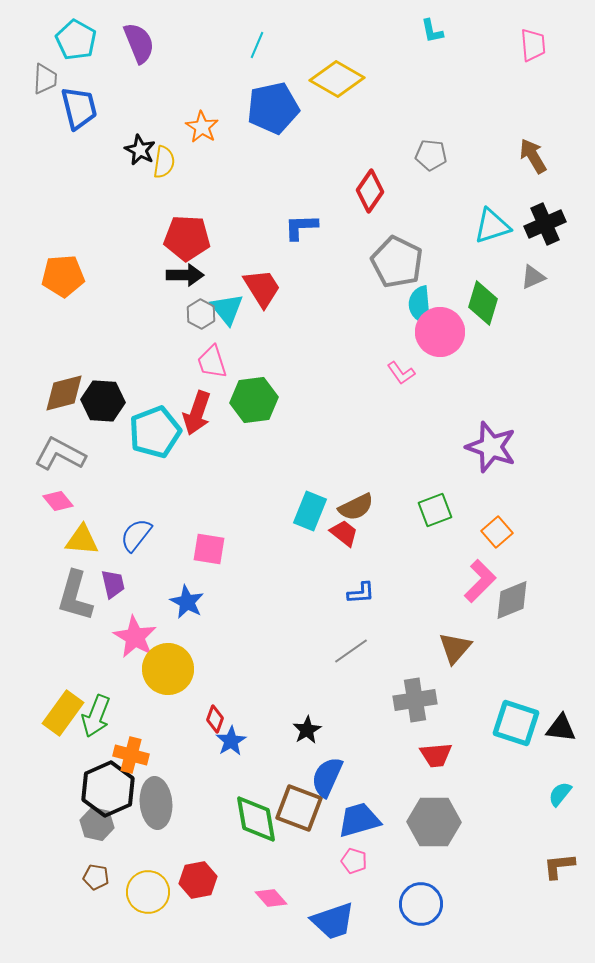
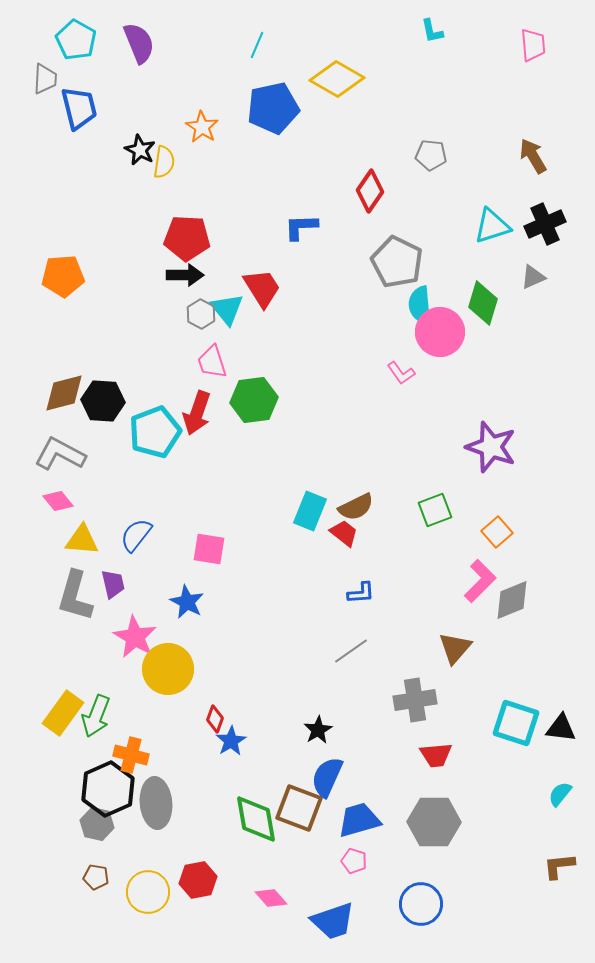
black star at (307, 730): moved 11 px right
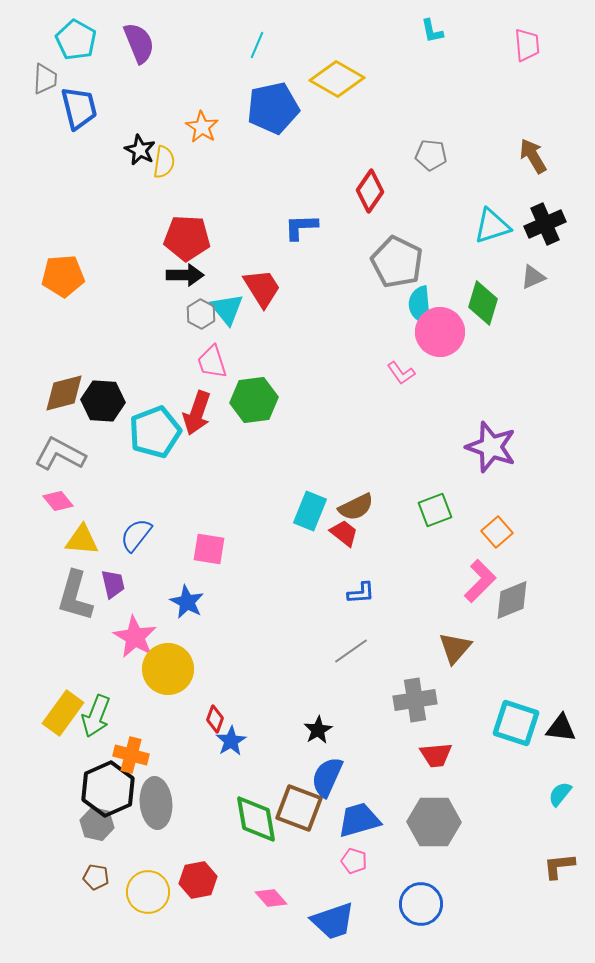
pink trapezoid at (533, 45): moved 6 px left
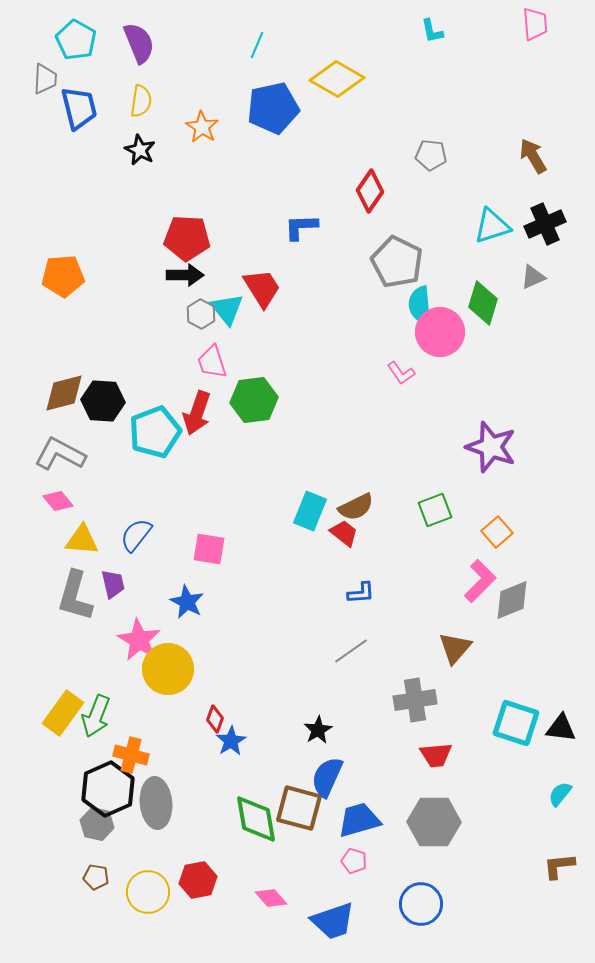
pink trapezoid at (527, 45): moved 8 px right, 21 px up
yellow semicircle at (164, 162): moved 23 px left, 61 px up
pink star at (135, 637): moved 4 px right, 3 px down
brown square at (299, 808): rotated 6 degrees counterclockwise
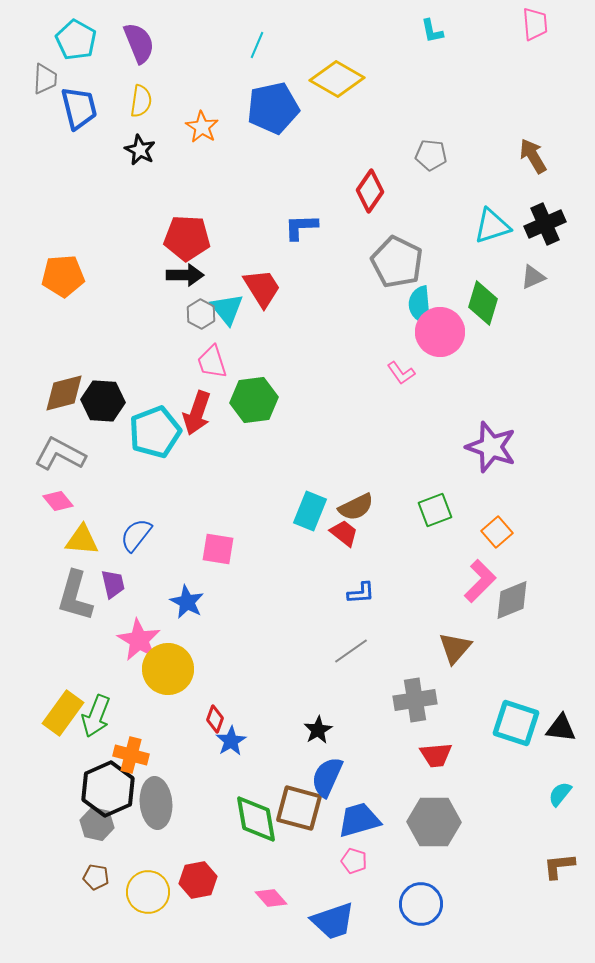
pink square at (209, 549): moved 9 px right
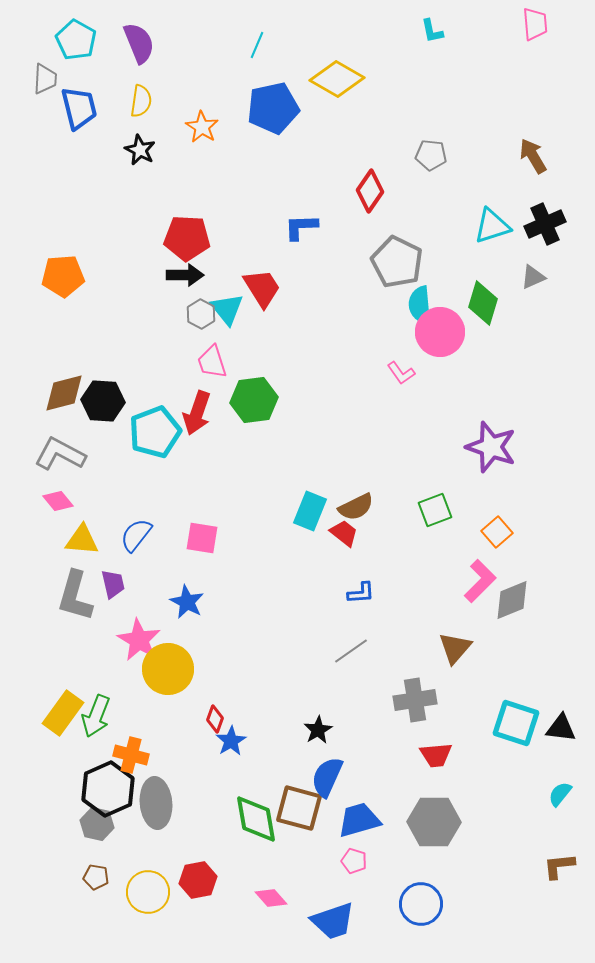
pink square at (218, 549): moved 16 px left, 11 px up
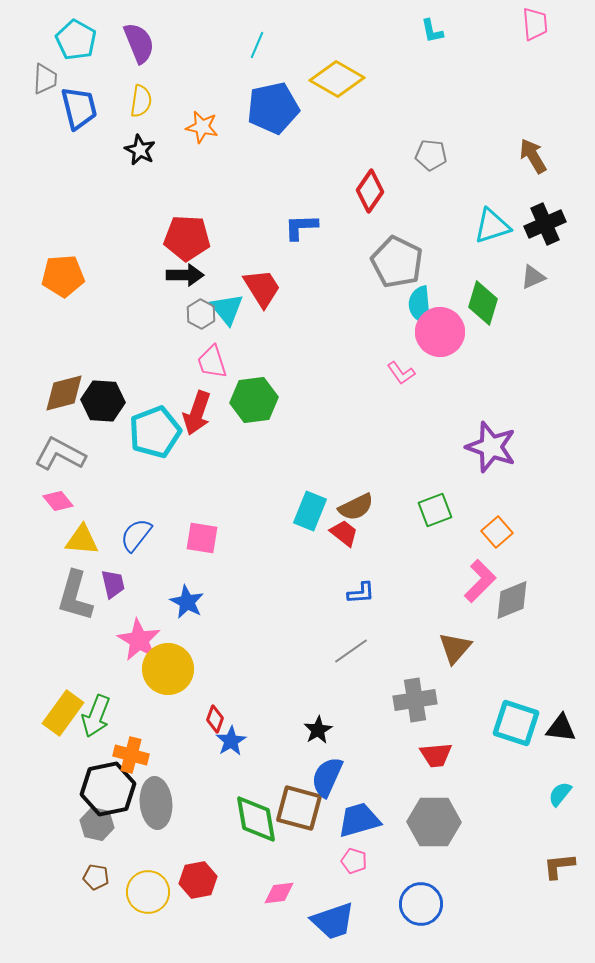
orange star at (202, 127): rotated 20 degrees counterclockwise
black hexagon at (108, 789): rotated 12 degrees clockwise
pink diamond at (271, 898): moved 8 px right, 5 px up; rotated 56 degrees counterclockwise
